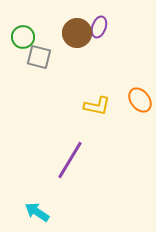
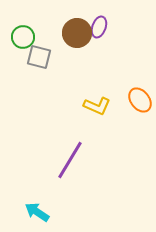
yellow L-shape: rotated 12 degrees clockwise
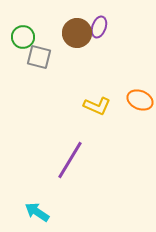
orange ellipse: rotated 30 degrees counterclockwise
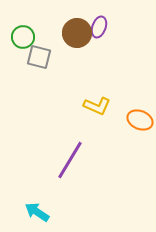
orange ellipse: moved 20 px down
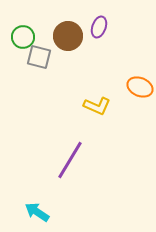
brown circle: moved 9 px left, 3 px down
orange ellipse: moved 33 px up
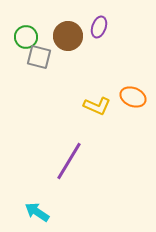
green circle: moved 3 px right
orange ellipse: moved 7 px left, 10 px down
purple line: moved 1 px left, 1 px down
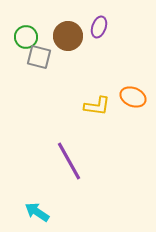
yellow L-shape: rotated 16 degrees counterclockwise
purple line: rotated 60 degrees counterclockwise
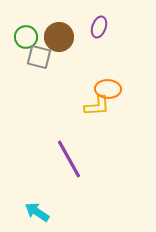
brown circle: moved 9 px left, 1 px down
orange ellipse: moved 25 px left, 8 px up; rotated 20 degrees counterclockwise
yellow L-shape: rotated 12 degrees counterclockwise
purple line: moved 2 px up
